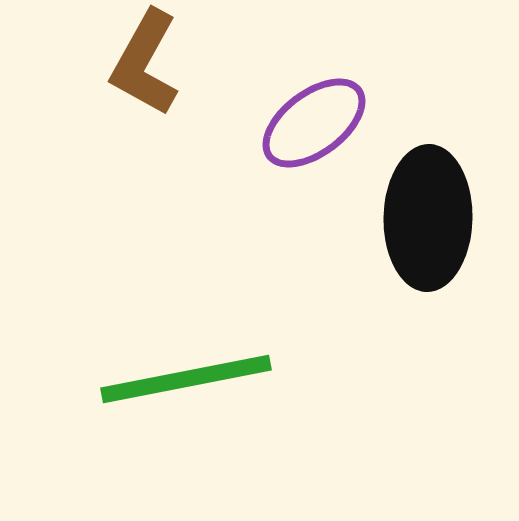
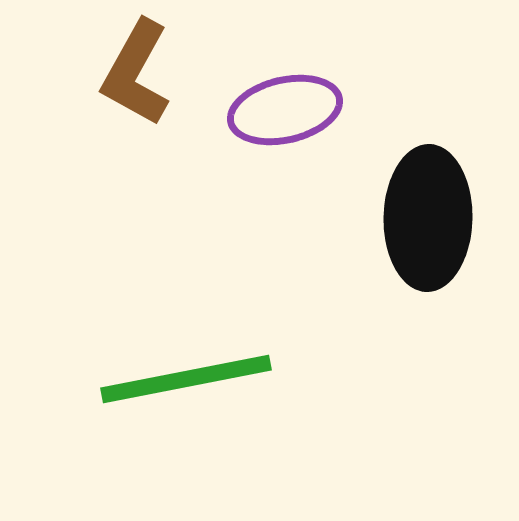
brown L-shape: moved 9 px left, 10 px down
purple ellipse: moved 29 px left, 13 px up; rotated 24 degrees clockwise
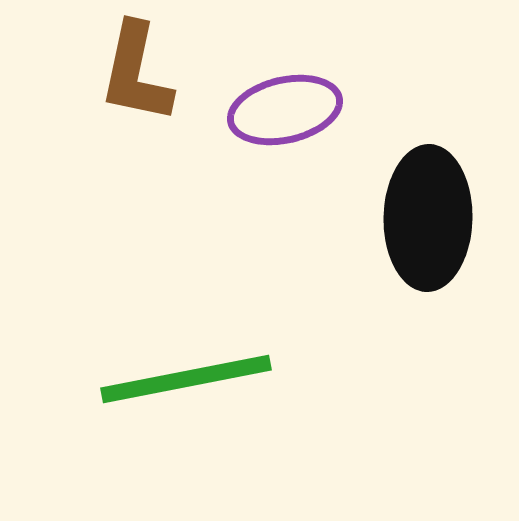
brown L-shape: rotated 17 degrees counterclockwise
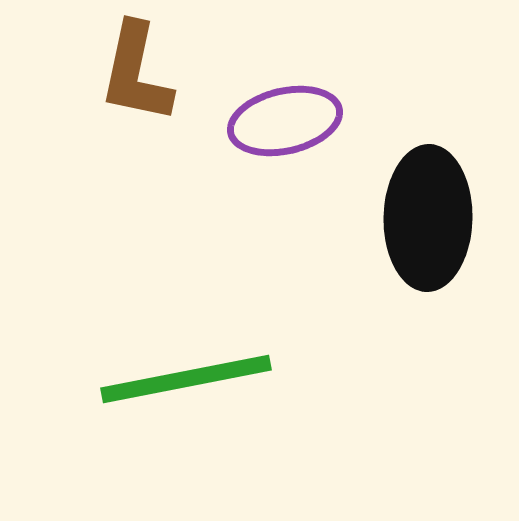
purple ellipse: moved 11 px down
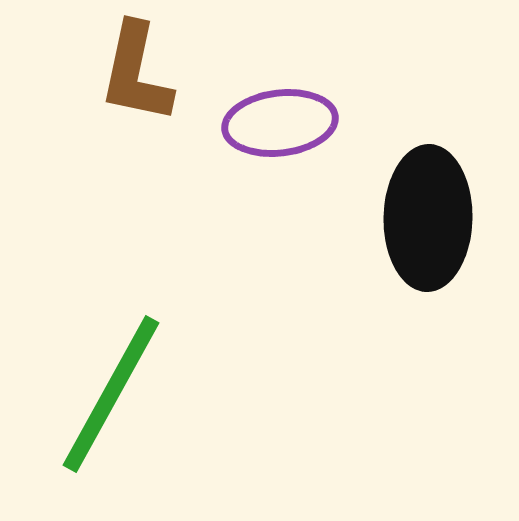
purple ellipse: moved 5 px left, 2 px down; rotated 6 degrees clockwise
green line: moved 75 px left, 15 px down; rotated 50 degrees counterclockwise
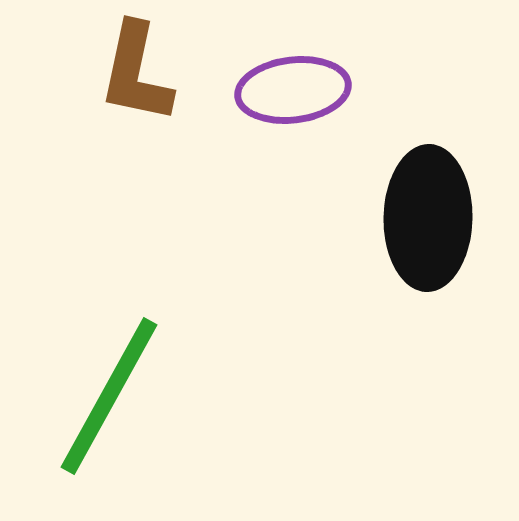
purple ellipse: moved 13 px right, 33 px up
green line: moved 2 px left, 2 px down
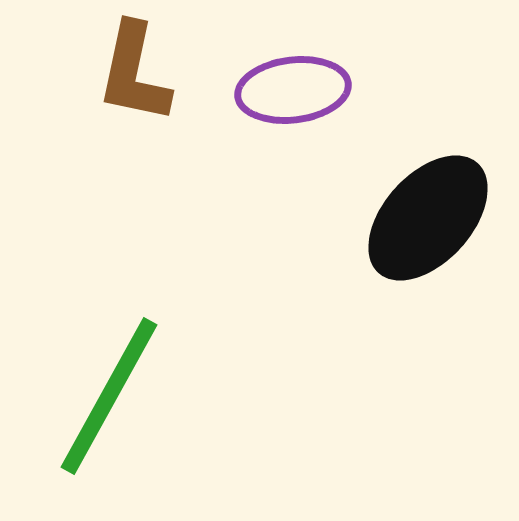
brown L-shape: moved 2 px left
black ellipse: rotated 41 degrees clockwise
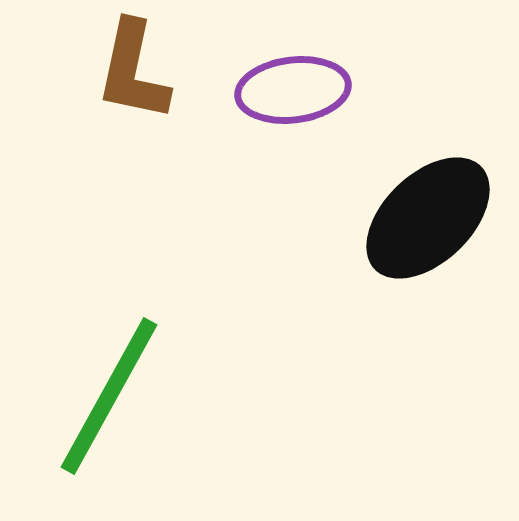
brown L-shape: moved 1 px left, 2 px up
black ellipse: rotated 4 degrees clockwise
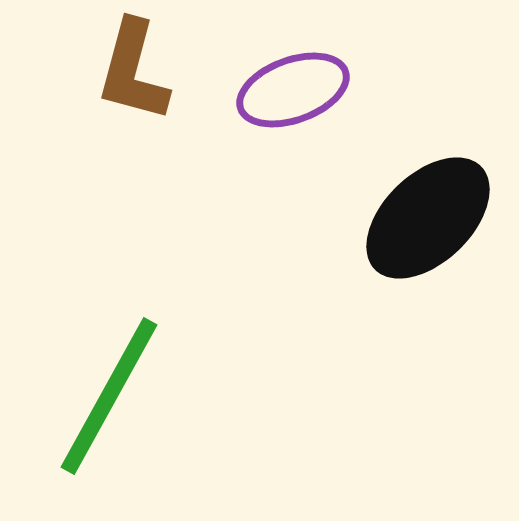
brown L-shape: rotated 3 degrees clockwise
purple ellipse: rotated 13 degrees counterclockwise
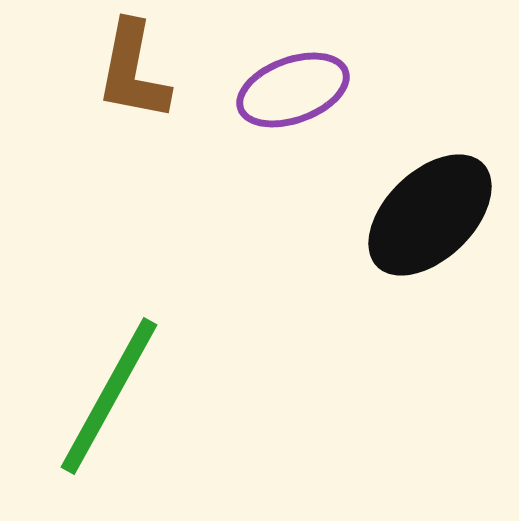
brown L-shape: rotated 4 degrees counterclockwise
black ellipse: moved 2 px right, 3 px up
